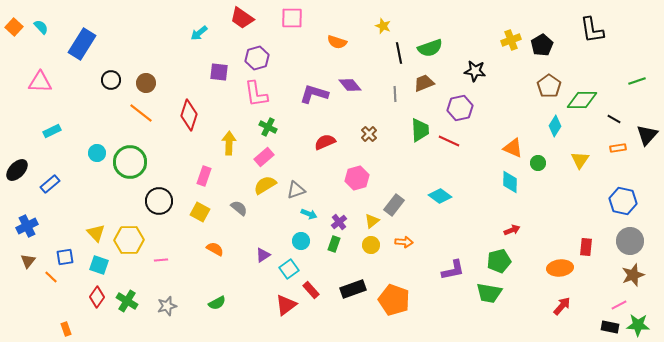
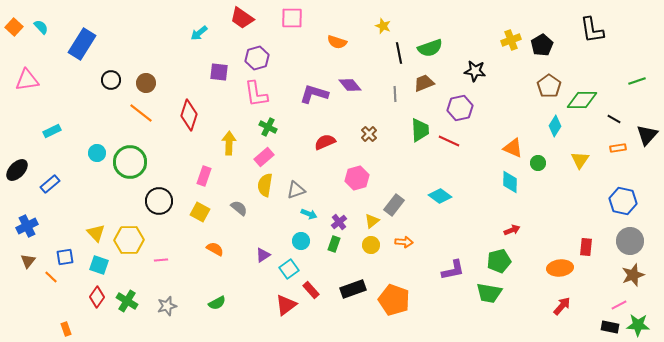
pink triangle at (40, 82): moved 13 px left, 2 px up; rotated 10 degrees counterclockwise
yellow semicircle at (265, 185): rotated 50 degrees counterclockwise
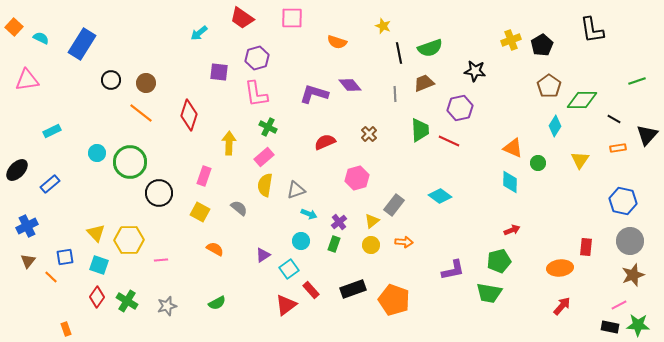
cyan semicircle at (41, 27): moved 11 px down; rotated 21 degrees counterclockwise
black circle at (159, 201): moved 8 px up
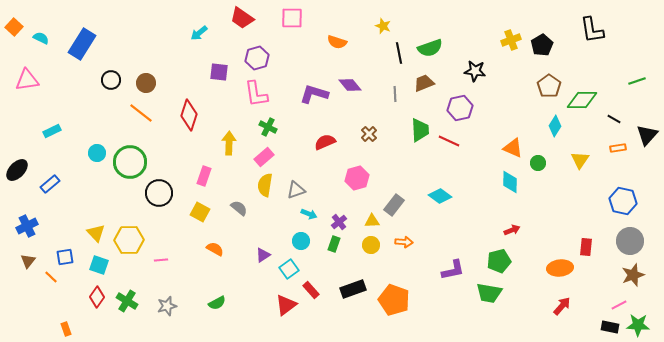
yellow triangle at (372, 221): rotated 35 degrees clockwise
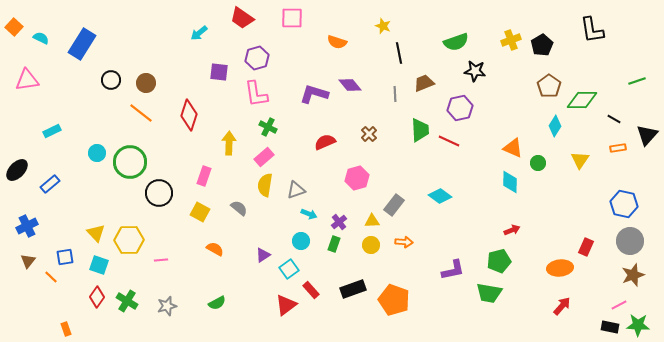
green semicircle at (430, 48): moved 26 px right, 6 px up
blue hexagon at (623, 201): moved 1 px right, 3 px down
red rectangle at (586, 247): rotated 18 degrees clockwise
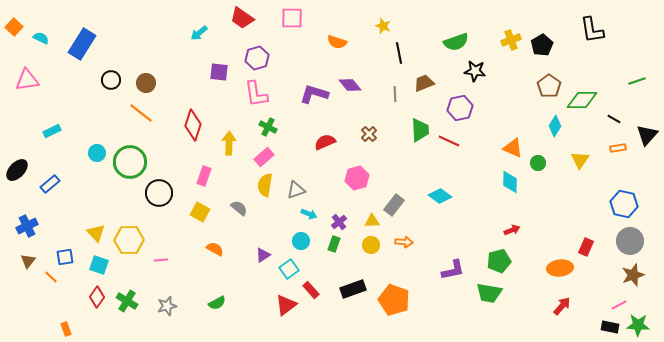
red diamond at (189, 115): moved 4 px right, 10 px down
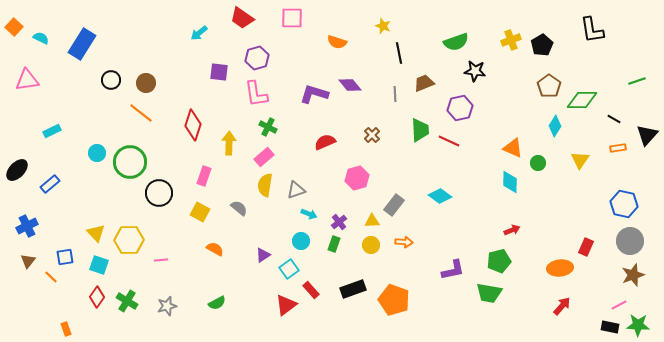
brown cross at (369, 134): moved 3 px right, 1 px down
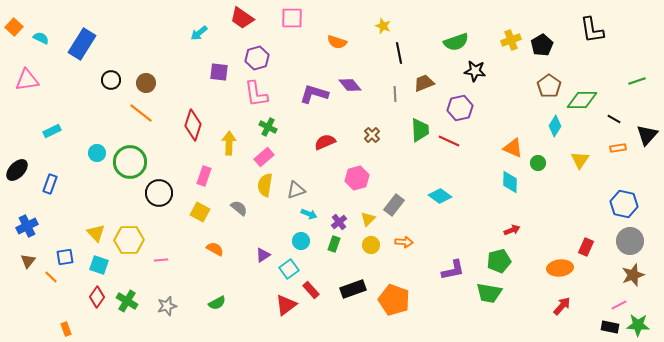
blue rectangle at (50, 184): rotated 30 degrees counterclockwise
yellow triangle at (372, 221): moved 4 px left, 2 px up; rotated 42 degrees counterclockwise
